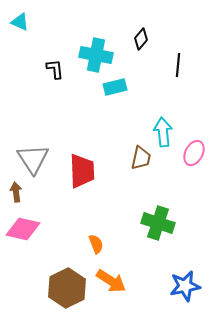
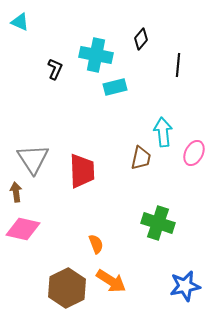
black L-shape: rotated 30 degrees clockwise
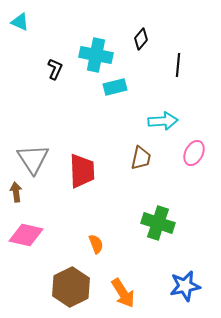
cyan arrow: moved 11 px up; rotated 92 degrees clockwise
pink diamond: moved 3 px right, 6 px down
orange arrow: moved 12 px right, 12 px down; rotated 24 degrees clockwise
brown hexagon: moved 4 px right, 1 px up
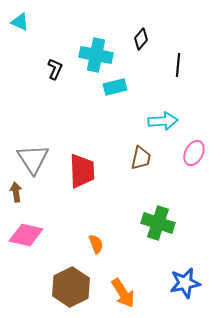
blue star: moved 3 px up
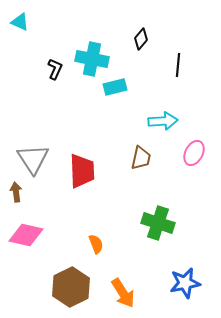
cyan cross: moved 4 px left, 4 px down
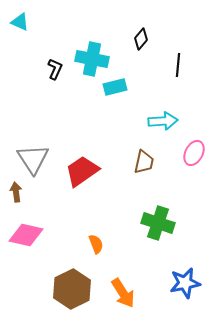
brown trapezoid: moved 3 px right, 4 px down
red trapezoid: rotated 123 degrees counterclockwise
brown hexagon: moved 1 px right, 2 px down
